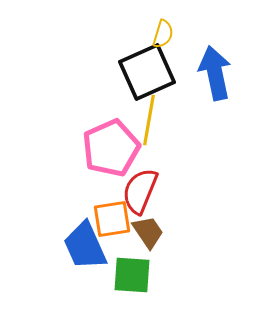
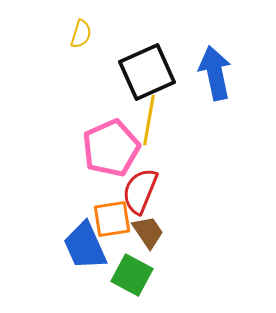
yellow semicircle: moved 82 px left
green square: rotated 24 degrees clockwise
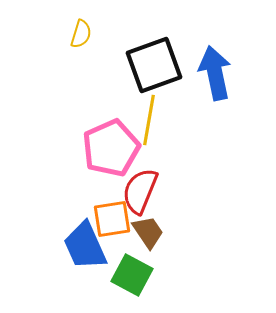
black square: moved 7 px right, 7 px up; rotated 4 degrees clockwise
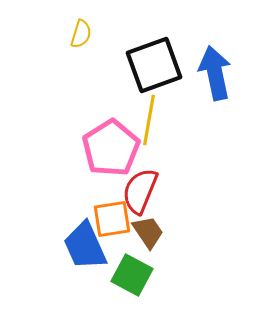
pink pentagon: rotated 8 degrees counterclockwise
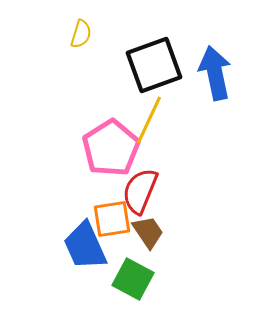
yellow line: rotated 15 degrees clockwise
green square: moved 1 px right, 4 px down
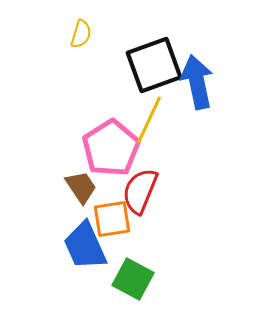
blue arrow: moved 18 px left, 9 px down
brown trapezoid: moved 67 px left, 45 px up
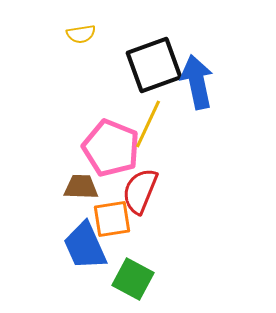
yellow semicircle: rotated 64 degrees clockwise
yellow line: moved 1 px left, 4 px down
pink pentagon: rotated 18 degrees counterclockwise
brown trapezoid: rotated 54 degrees counterclockwise
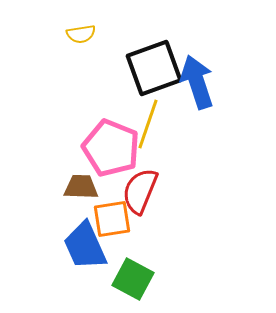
black square: moved 3 px down
blue arrow: rotated 6 degrees counterclockwise
yellow line: rotated 6 degrees counterclockwise
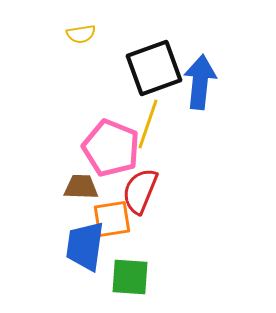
blue arrow: moved 3 px right; rotated 24 degrees clockwise
blue trapezoid: rotated 32 degrees clockwise
green square: moved 3 px left, 2 px up; rotated 24 degrees counterclockwise
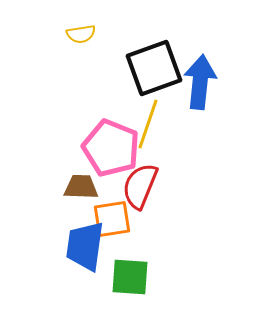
red semicircle: moved 5 px up
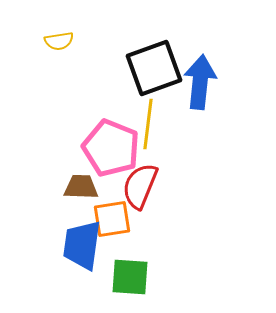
yellow semicircle: moved 22 px left, 7 px down
yellow line: rotated 12 degrees counterclockwise
blue trapezoid: moved 3 px left, 1 px up
